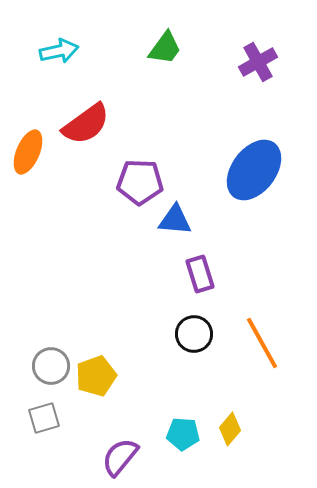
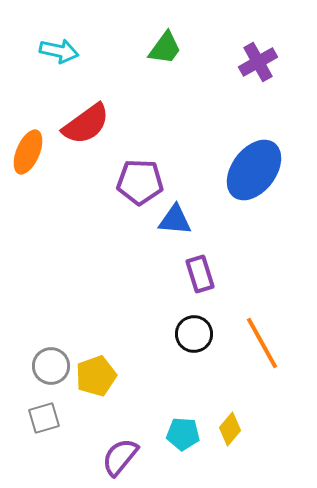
cyan arrow: rotated 24 degrees clockwise
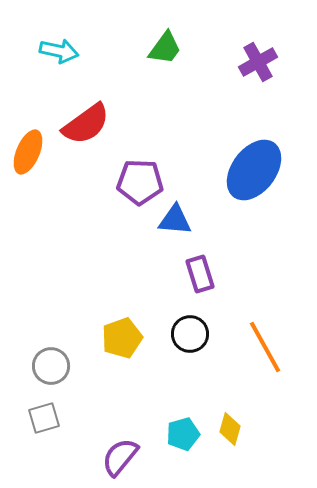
black circle: moved 4 px left
orange line: moved 3 px right, 4 px down
yellow pentagon: moved 26 px right, 38 px up
yellow diamond: rotated 24 degrees counterclockwise
cyan pentagon: rotated 20 degrees counterclockwise
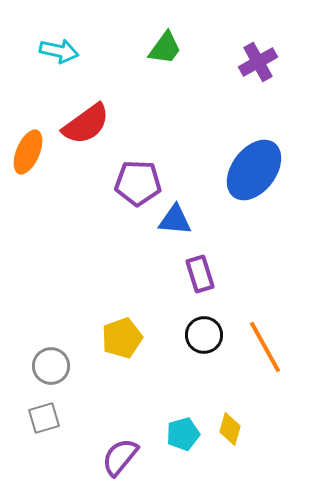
purple pentagon: moved 2 px left, 1 px down
black circle: moved 14 px right, 1 px down
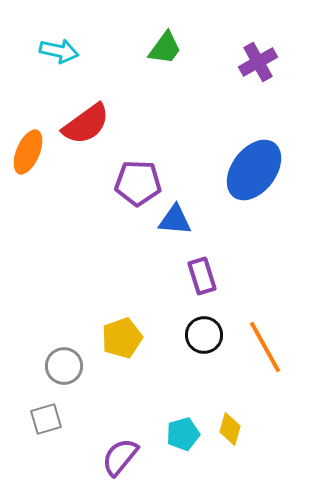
purple rectangle: moved 2 px right, 2 px down
gray circle: moved 13 px right
gray square: moved 2 px right, 1 px down
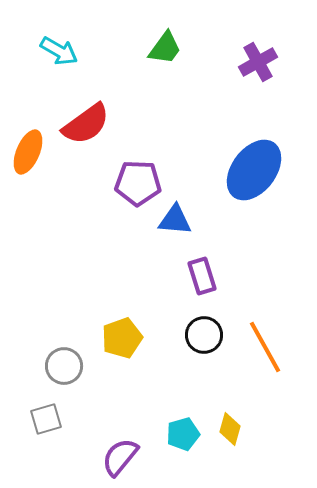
cyan arrow: rotated 18 degrees clockwise
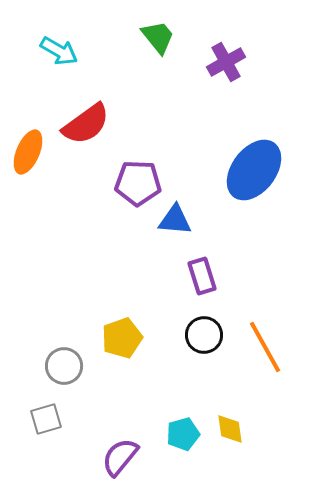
green trapezoid: moved 7 px left, 11 px up; rotated 75 degrees counterclockwise
purple cross: moved 32 px left
yellow diamond: rotated 24 degrees counterclockwise
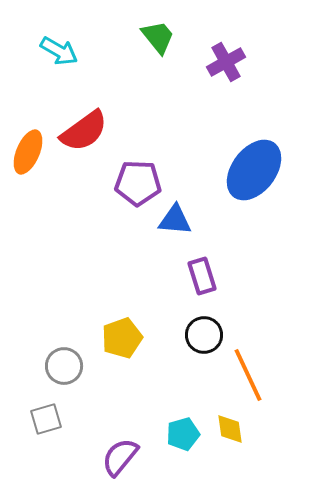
red semicircle: moved 2 px left, 7 px down
orange line: moved 17 px left, 28 px down; rotated 4 degrees clockwise
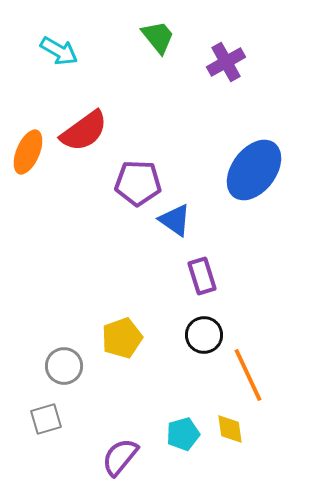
blue triangle: rotated 30 degrees clockwise
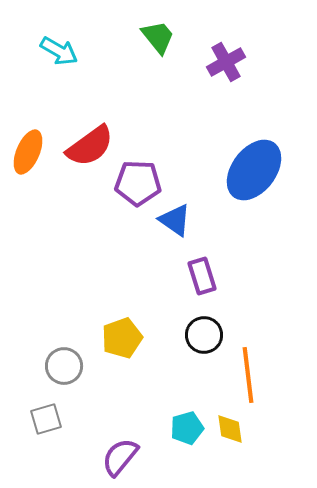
red semicircle: moved 6 px right, 15 px down
orange line: rotated 18 degrees clockwise
cyan pentagon: moved 4 px right, 6 px up
